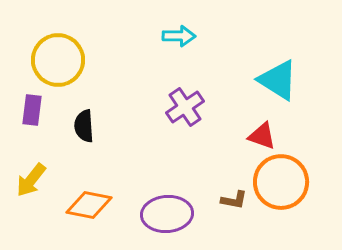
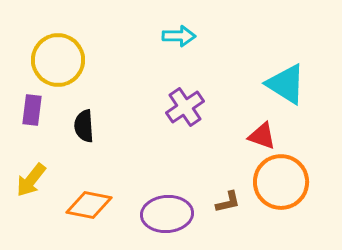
cyan triangle: moved 8 px right, 4 px down
brown L-shape: moved 6 px left, 2 px down; rotated 24 degrees counterclockwise
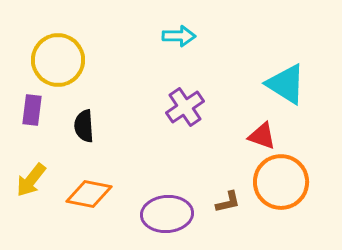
orange diamond: moved 11 px up
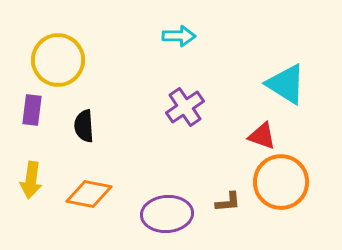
yellow arrow: rotated 30 degrees counterclockwise
brown L-shape: rotated 8 degrees clockwise
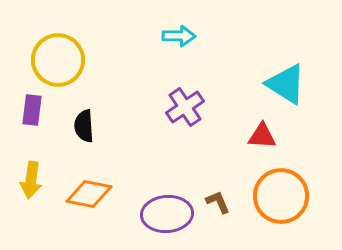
red triangle: rotated 16 degrees counterclockwise
orange circle: moved 14 px down
brown L-shape: moved 10 px left; rotated 108 degrees counterclockwise
